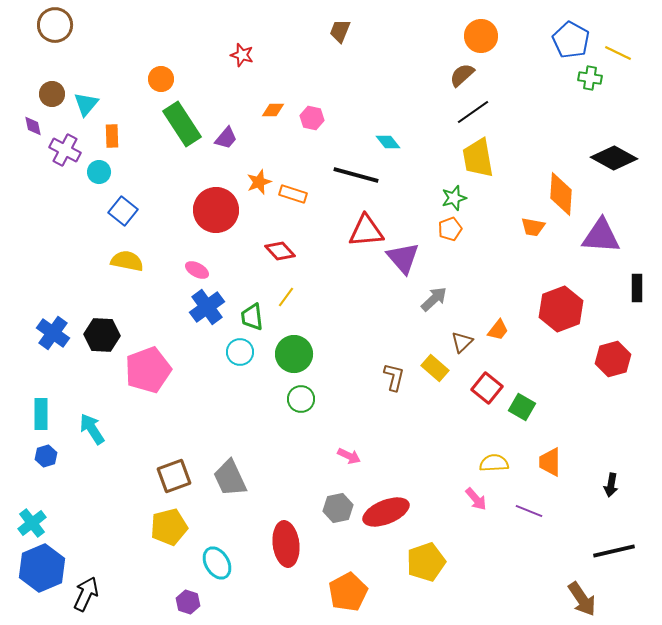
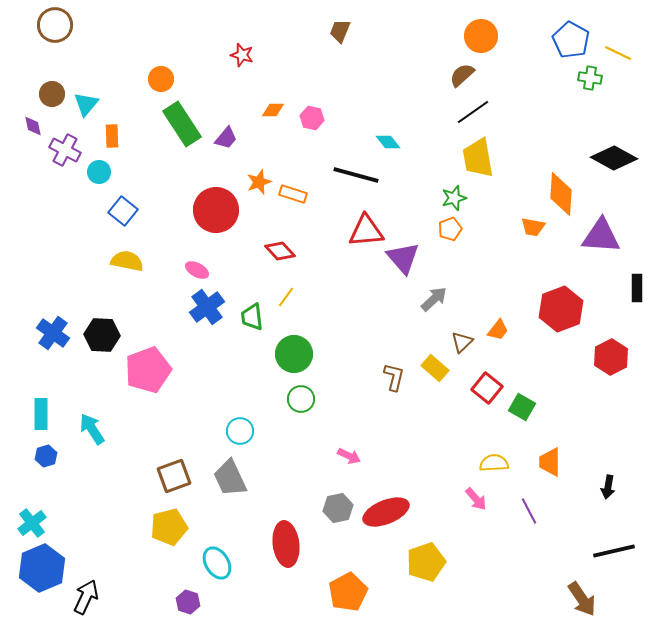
cyan circle at (240, 352): moved 79 px down
red hexagon at (613, 359): moved 2 px left, 2 px up; rotated 12 degrees counterclockwise
black arrow at (611, 485): moved 3 px left, 2 px down
purple line at (529, 511): rotated 40 degrees clockwise
black arrow at (86, 594): moved 3 px down
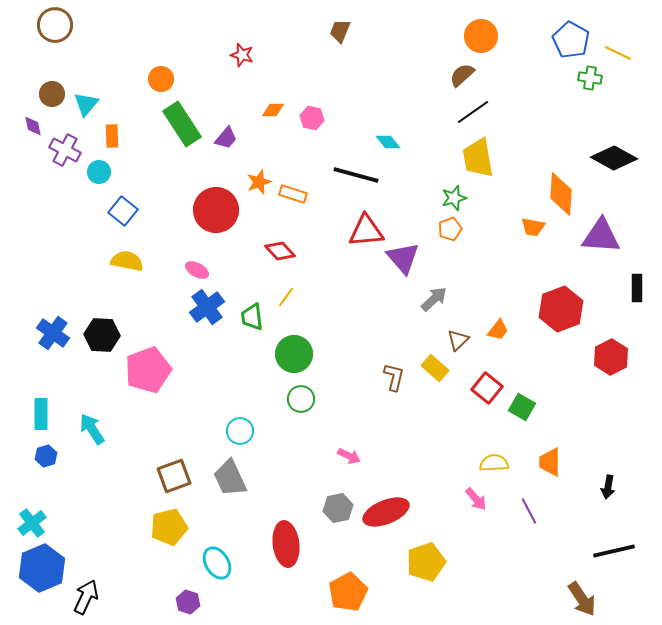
brown triangle at (462, 342): moved 4 px left, 2 px up
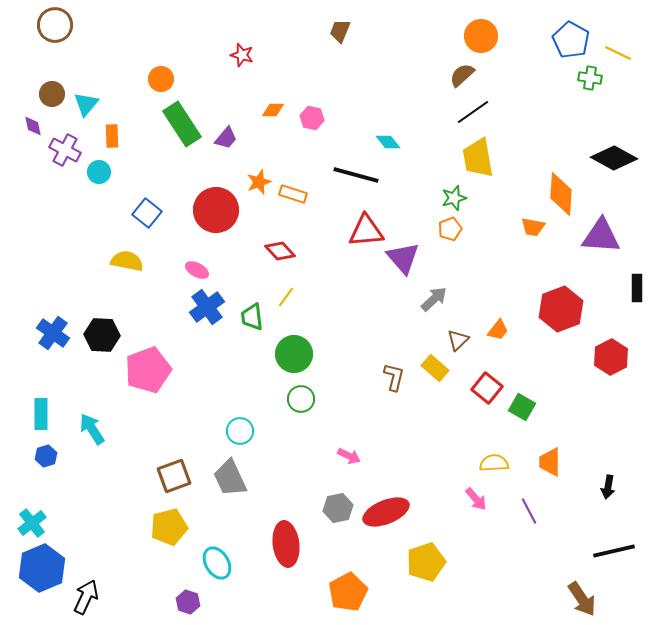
blue square at (123, 211): moved 24 px right, 2 px down
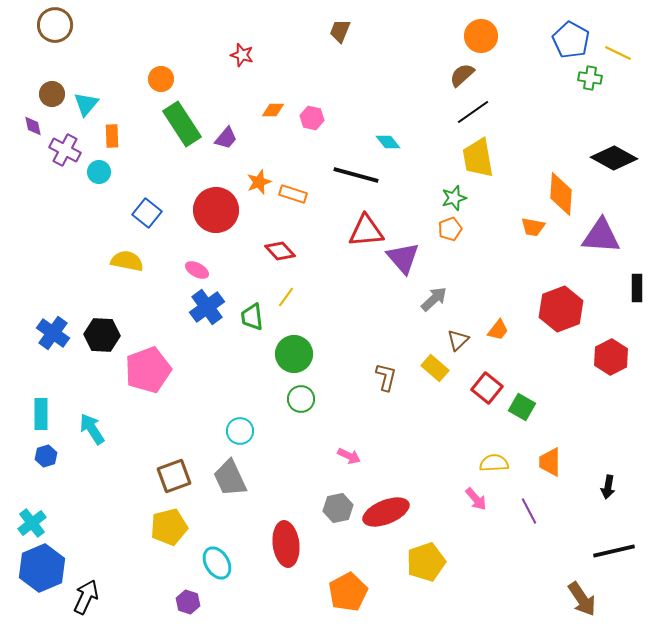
brown L-shape at (394, 377): moved 8 px left
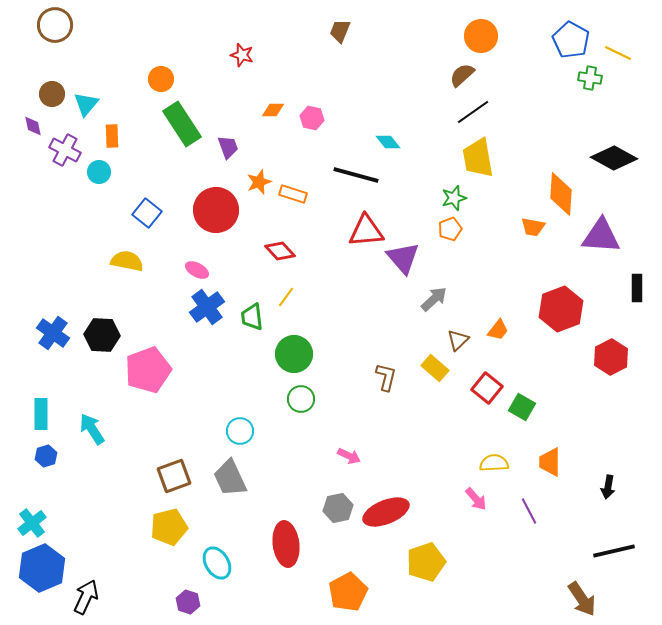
purple trapezoid at (226, 138): moved 2 px right, 9 px down; rotated 60 degrees counterclockwise
